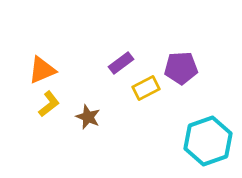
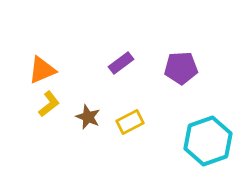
yellow rectangle: moved 16 px left, 34 px down
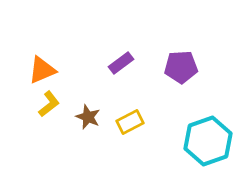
purple pentagon: moved 1 px up
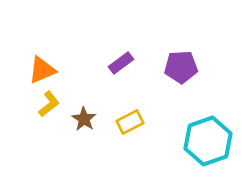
brown star: moved 4 px left, 2 px down; rotated 10 degrees clockwise
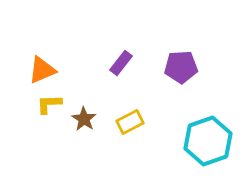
purple rectangle: rotated 15 degrees counterclockwise
yellow L-shape: rotated 144 degrees counterclockwise
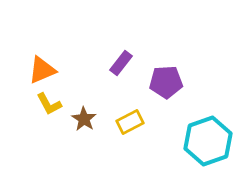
purple pentagon: moved 15 px left, 15 px down
yellow L-shape: rotated 116 degrees counterclockwise
